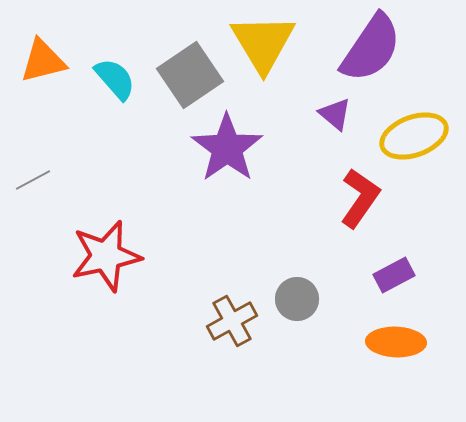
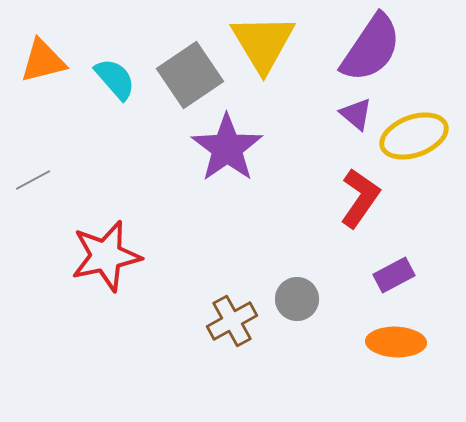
purple triangle: moved 21 px right
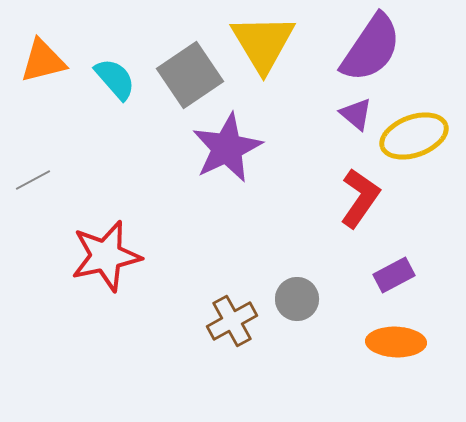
purple star: rotated 10 degrees clockwise
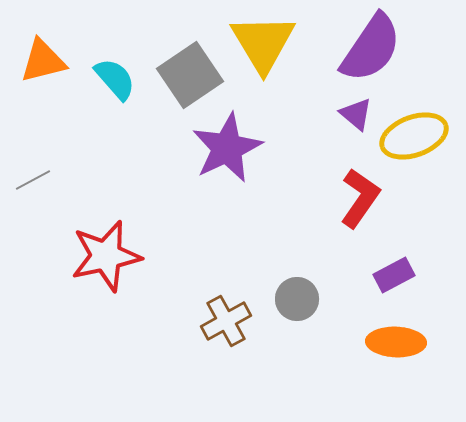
brown cross: moved 6 px left
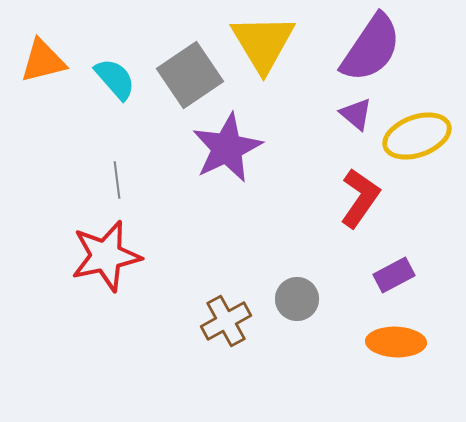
yellow ellipse: moved 3 px right
gray line: moved 84 px right; rotated 69 degrees counterclockwise
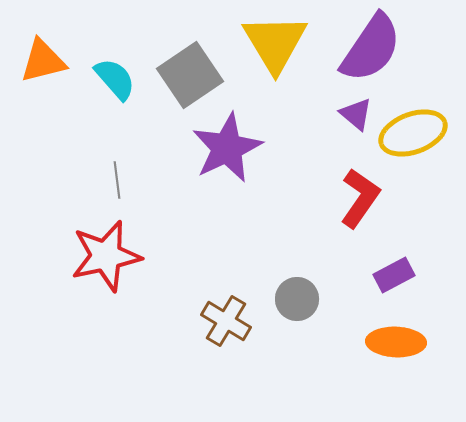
yellow triangle: moved 12 px right
yellow ellipse: moved 4 px left, 3 px up
brown cross: rotated 30 degrees counterclockwise
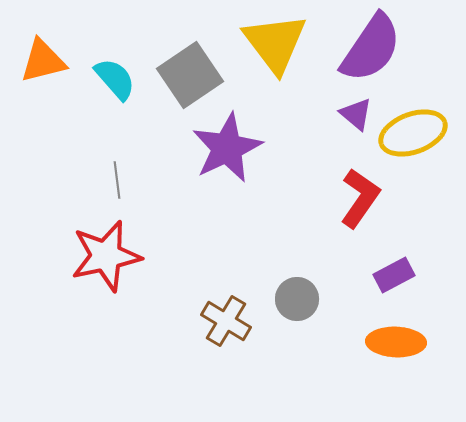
yellow triangle: rotated 6 degrees counterclockwise
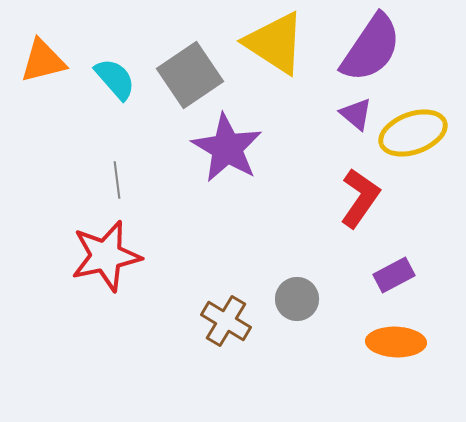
yellow triangle: rotated 20 degrees counterclockwise
purple star: rotated 16 degrees counterclockwise
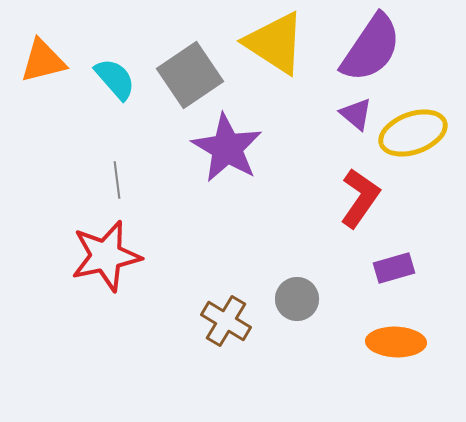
purple rectangle: moved 7 px up; rotated 12 degrees clockwise
